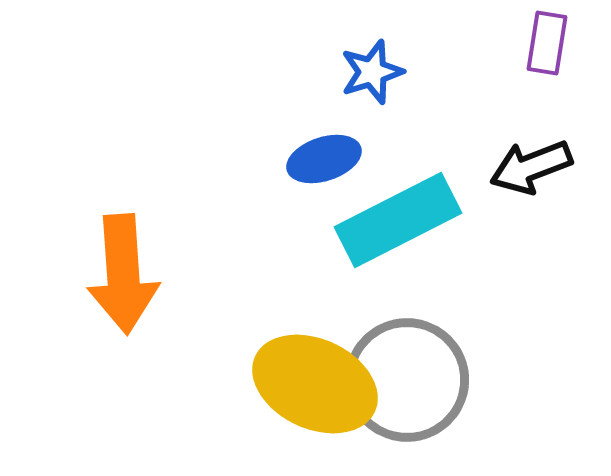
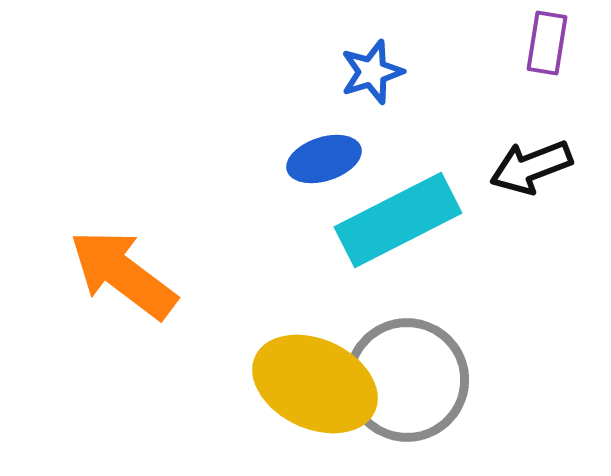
orange arrow: rotated 131 degrees clockwise
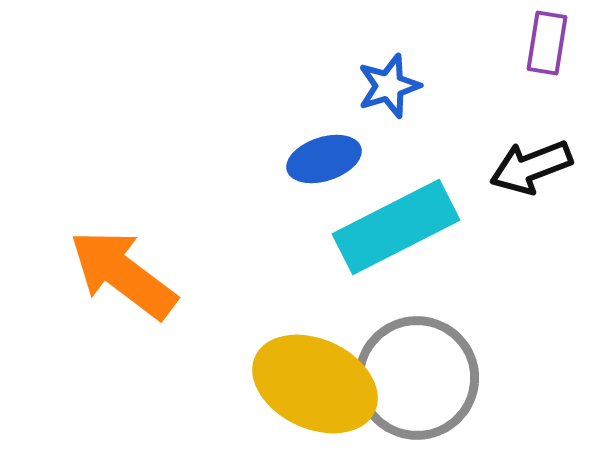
blue star: moved 17 px right, 14 px down
cyan rectangle: moved 2 px left, 7 px down
gray circle: moved 10 px right, 2 px up
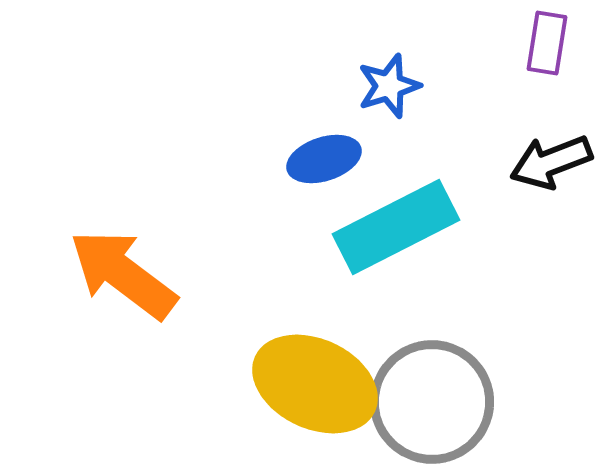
black arrow: moved 20 px right, 5 px up
gray circle: moved 15 px right, 24 px down
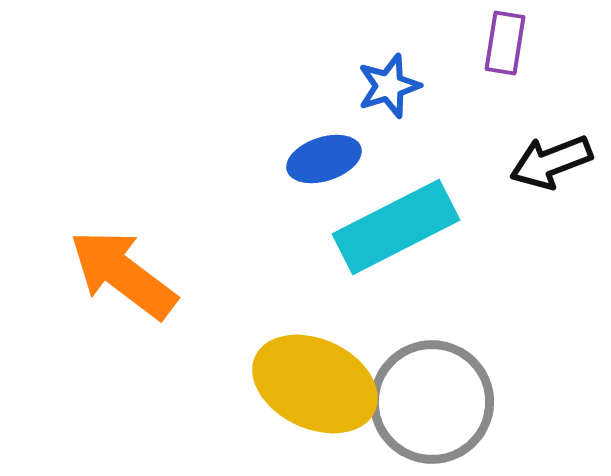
purple rectangle: moved 42 px left
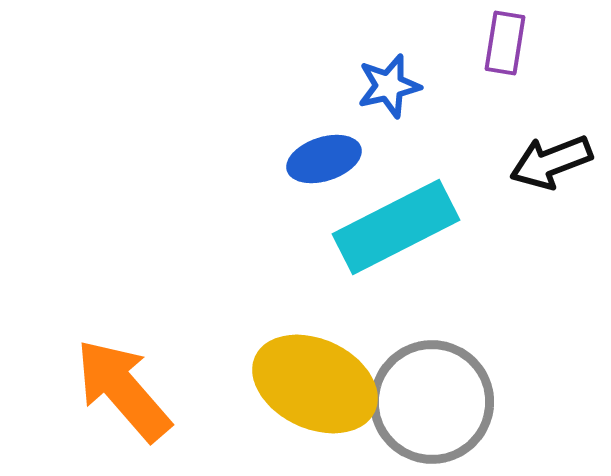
blue star: rotated 4 degrees clockwise
orange arrow: moved 116 px down; rotated 12 degrees clockwise
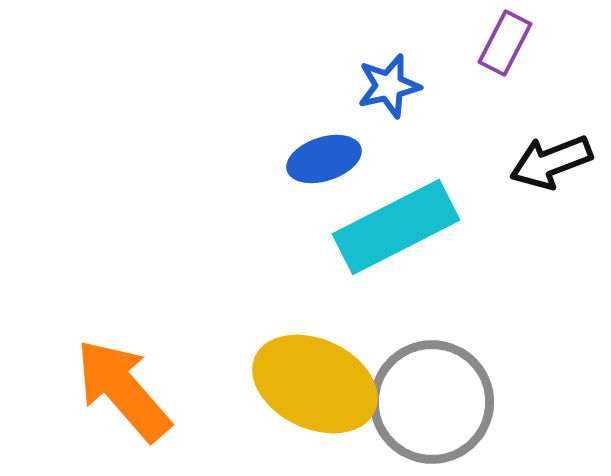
purple rectangle: rotated 18 degrees clockwise
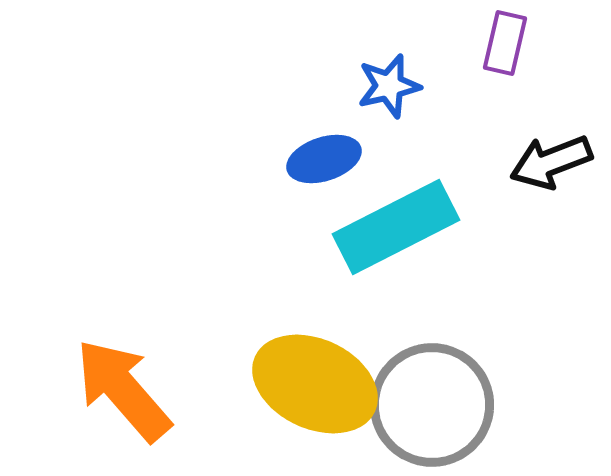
purple rectangle: rotated 14 degrees counterclockwise
gray circle: moved 3 px down
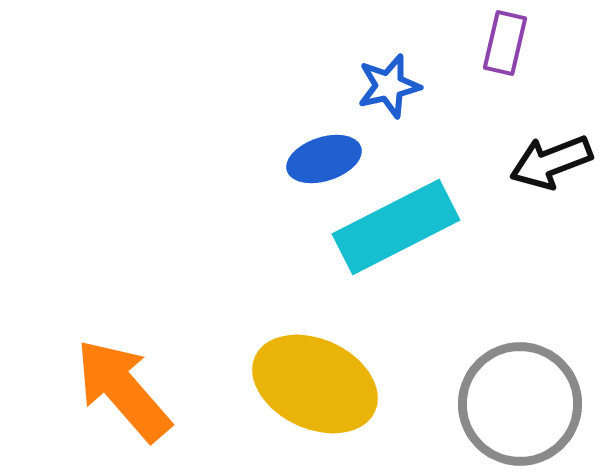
gray circle: moved 88 px right, 1 px up
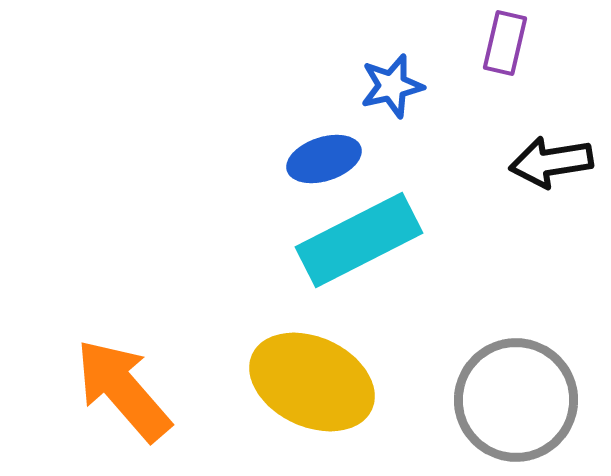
blue star: moved 3 px right
black arrow: rotated 12 degrees clockwise
cyan rectangle: moved 37 px left, 13 px down
yellow ellipse: moved 3 px left, 2 px up
gray circle: moved 4 px left, 4 px up
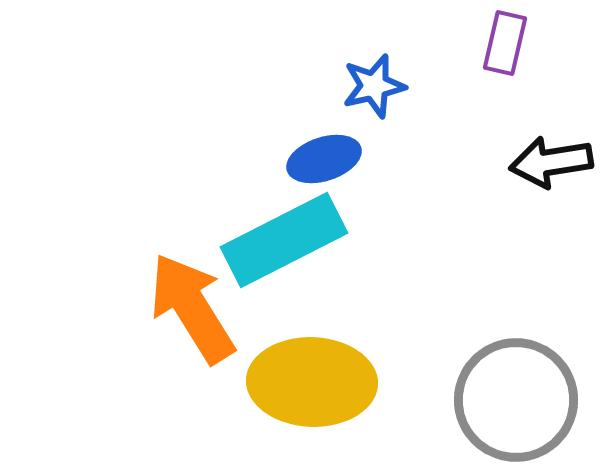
blue star: moved 18 px left
cyan rectangle: moved 75 px left
yellow ellipse: rotated 23 degrees counterclockwise
orange arrow: moved 69 px right, 82 px up; rotated 9 degrees clockwise
